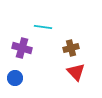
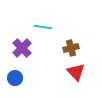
purple cross: rotated 30 degrees clockwise
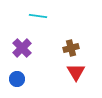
cyan line: moved 5 px left, 11 px up
red triangle: rotated 12 degrees clockwise
blue circle: moved 2 px right, 1 px down
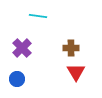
brown cross: rotated 14 degrees clockwise
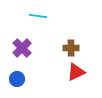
red triangle: rotated 36 degrees clockwise
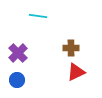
purple cross: moved 4 px left, 5 px down
blue circle: moved 1 px down
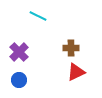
cyan line: rotated 18 degrees clockwise
purple cross: moved 1 px right, 1 px up
blue circle: moved 2 px right
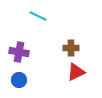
purple cross: rotated 36 degrees counterclockwise
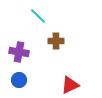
cyan line: rotated 18 degrees clockwise
brown cross: moved 15 px left, 7 px up
red triangle: moved 6 px left, 13 px down
